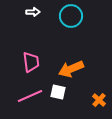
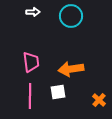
orange arrow: rotated 15 degrees clockwise
white square: rotated 21 degrees counterclockwise
pink line: rotated 65 degrees counterclockwise
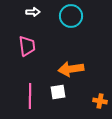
pink trapezoid: moved 4 px left, 16 px up
orange cross: moved 1 px right, 1 px down; rotated 32 degrees counterclockwise
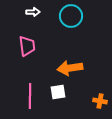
orange arrow: moved 1 px left, 1 px up
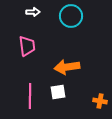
orange arrow: moved 3 px left, 1 px up
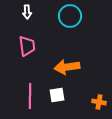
white arrow: moved 6 px left; rotated 88 degrees clockwise
cyan circle: moved 1 px left
white square: moved 1 px left, 3 px down
orange cross: moved 1 px left, 1 px down
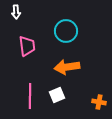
white arrow: moved 11 px left
cyan circle: moved 4 px left, 15 px down
white square: rotated 14 degrees counterclockwise
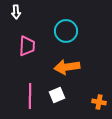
pink trapezoid: rotated 10 degrees clockwise
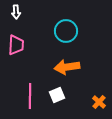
pink trapezoid: moved 11 px left, 1 px up
orange cross: rotated 32 degrees clockwise
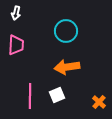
white arrow: moved 1 px down; rotated 16 degrees clockwise
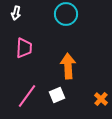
cyan circle: moved 17 px up
pink trapezoid: moved 8 px right, 3 px down
orange arrow: moved 1 px right, 1 px up; rotated 95 degrees clockwise
pink line: moved 3 px left; rotated 35 degrees clockwise
orange cross: moved 2 px right, 3 px up
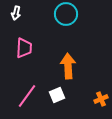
orange cross: rotated 24 degrees clockwise
